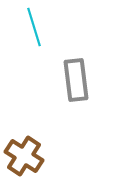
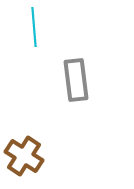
cyan line: rotated 12 degrees clockwise
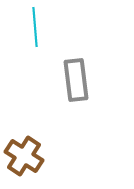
cyan line: moved 1 px right
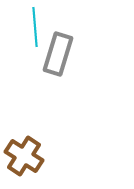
gray rectangle: moved 18 px left, 26 px up; rotated 24 degrees clockwise
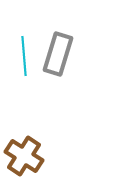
cyan line: moved 11 px left, 29 px down
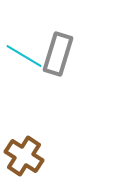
cyan line: rotated 54 degrees counterclockwise
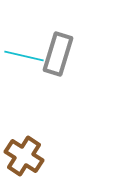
cyan line: rotated 18 degrees counterclockwise
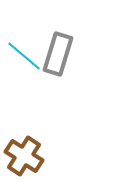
cyan line: rotated 27 degrees clockwise
